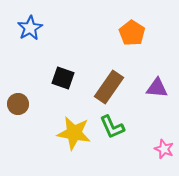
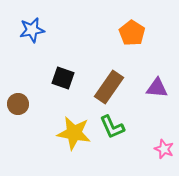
blue star: moved 2 px right, 2 px down; rotated 20 degrees clockwise
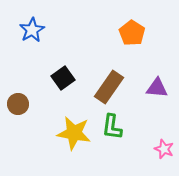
blue star: rotated 20 degrees counterclockwise
black square: rotated 35 degrees clockwise
green L-shape: rotated 32 degrees clockwise
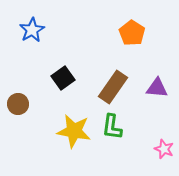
brown rectangle: moved 4 px right
yellow star: moved 2 px up
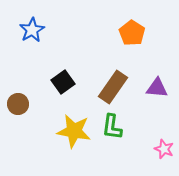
black square: moved 4 px down
